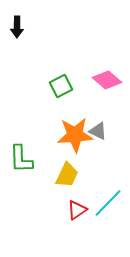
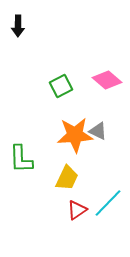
black arrow: moved 1 px right, 1 px up
yellow trapezoid: moved 3 px down
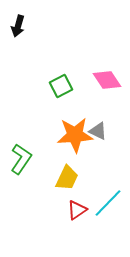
black arrow: rotated 15 degrees clockwise
pink diamond: rotated 16 degrees clockwise
green L-shape: rotated 144 degrees counterclockwise
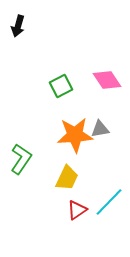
gray triangle: moved 2 px right, 2 px up; rotated 36 degrees counterclockwise
cyan line: moved 1 px right, 1 px up
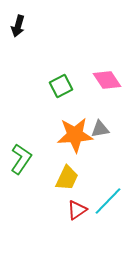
cyan line: moved 1 px left, 1 px up
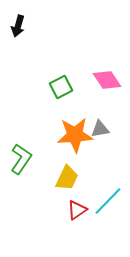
green square: moved 1 px down
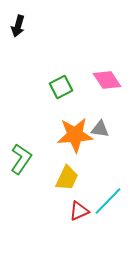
gray triangle: rotated 18 degrees clockwise
red triangle: moved 2 px right, 1 px down; rotated 10 degrees clockwise
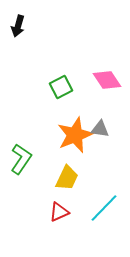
orange star: rotated 18 degrees counterclockwise
cyan line: moved 4 px left, 7 px down
red triangle: moved 20 px left, 1 px down
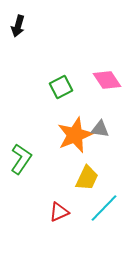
yellow trapezoid: moved 20 px right
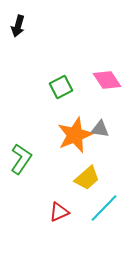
yellow trapezoid: rotated 24 degrees clockwise
